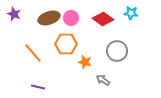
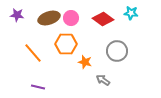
purple star: moved 3 px right, 1 px down; rotated 16 degrees counterclockwise
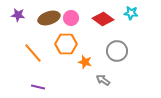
purple star: moved 1 px right
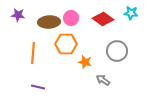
brown ellipse: moved 4 px down; rotated 15 degrees clockwise
orange line: rotated 45 degrees clockwise
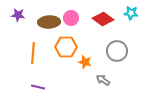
orange hexagon: moved 3 px down
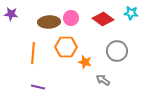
purple star: moved 7 px left, 1 px up
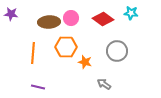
gray arrow: moved 1 px right, 4 px down
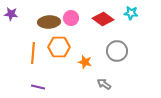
orange hexagon: moved 7 px left
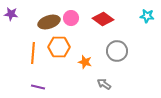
cyan star: moved 16 px right, 3 px down
brown ellipse: rotated 15 degrees counterclockwise
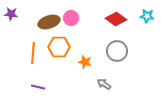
red diamond: moved 13 px right
